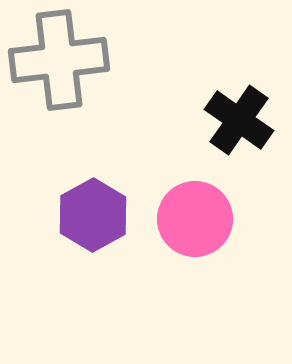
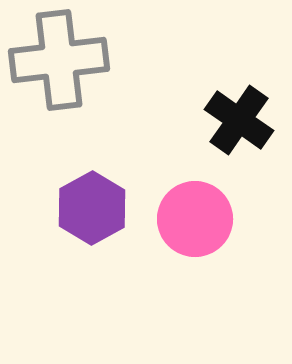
purple hexagon: moved 1 px left, 7 px up
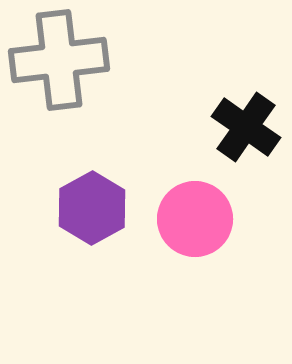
black cross: moved 7 px right, 7 px down
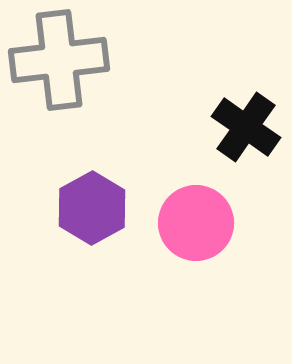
pink circle: moved 1 px right, 4 px down
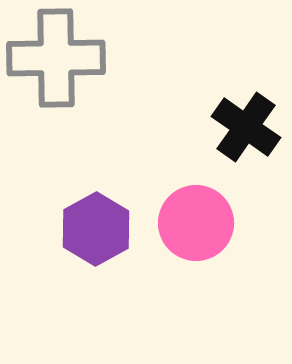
gray cross: moved 3 px left, 2 px up; rotated 6 degrees clockwise
purple hexagon: moved 4 px right, 21 px down
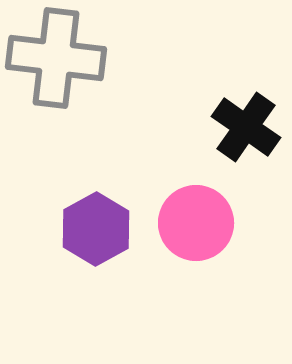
gray cross: rotated 8 degrees clockwise
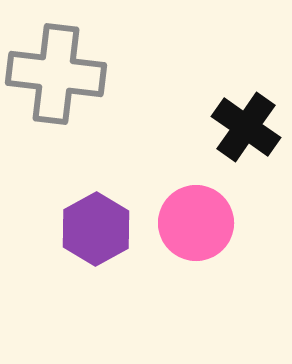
gray cross: moved 16 px down
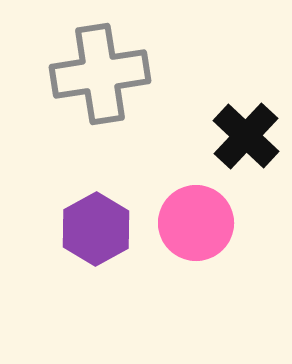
gray cross: moved 44 px right; rotated 16 degrees counterclockwise
black cross: moved 9 px down; rotated 8 degrees clockwise
